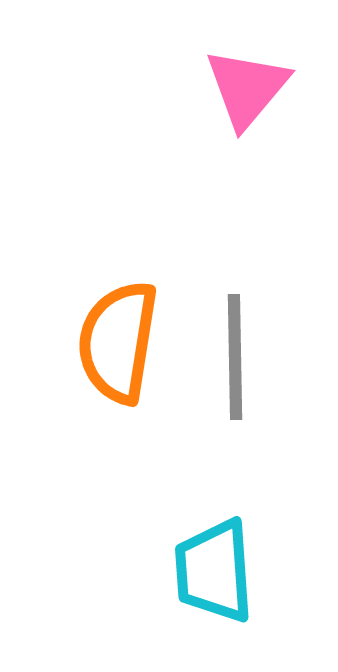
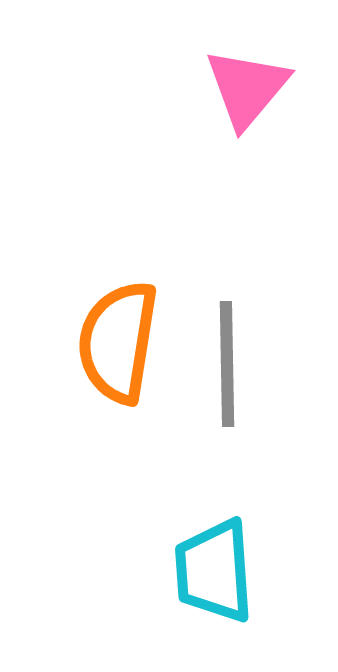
gray line: moved 8 px left, 7 px down
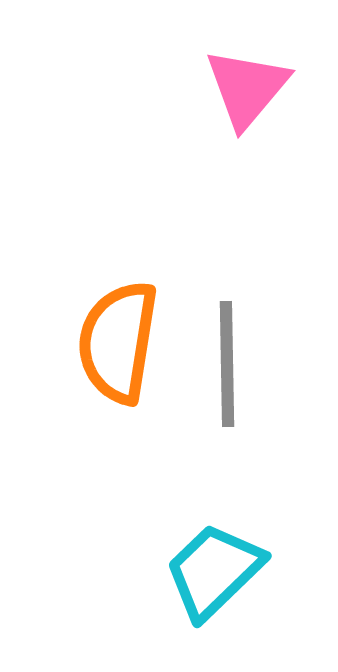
cyan trapezoid: rotated 50 degrees clockwise
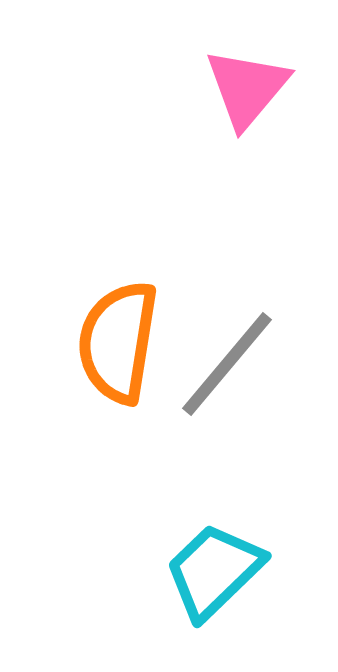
gray line: rotated 41 degrees clockwise
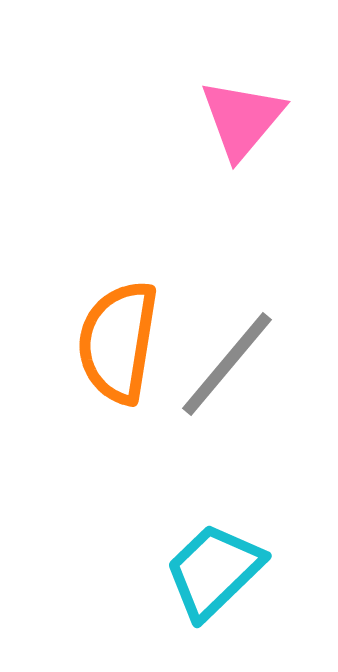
pink triangle: moved 5 px left, 31 px down
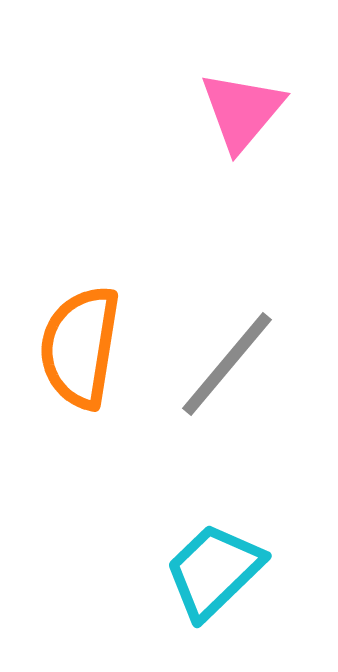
pink triangle: moved 8 px up
orange semicircle: moved 38 px left, 5 px down
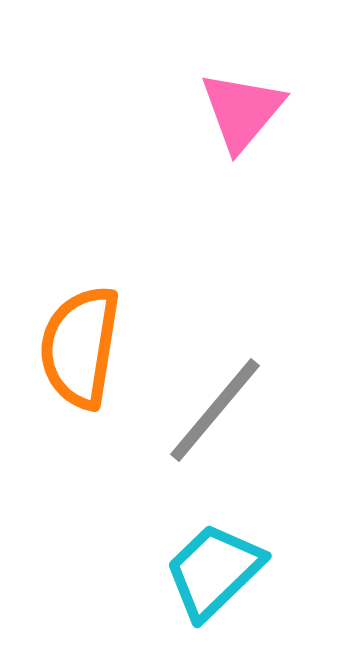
gray line: moved 12 px left, 46 px down
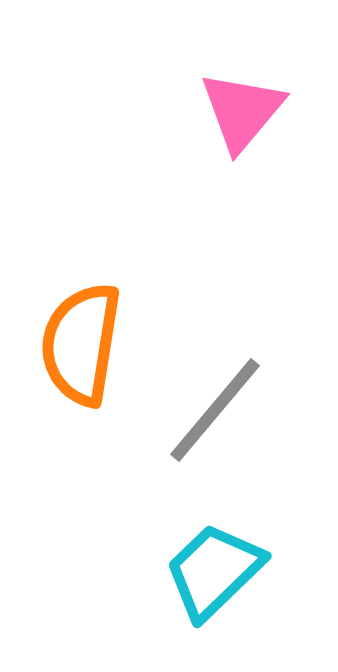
orange semicircle: moved 1 px right, 3 px up
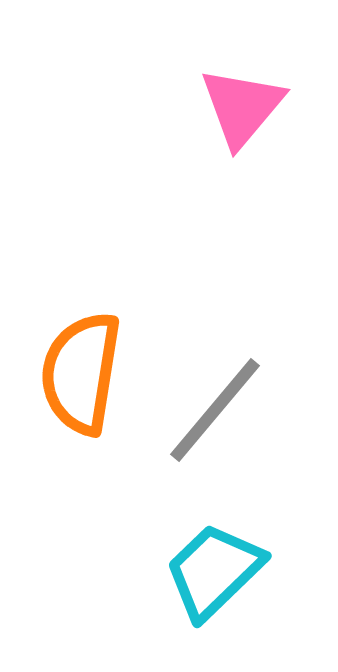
pink triangle: moved 4 px up
orange semicircle: moved 29 px down
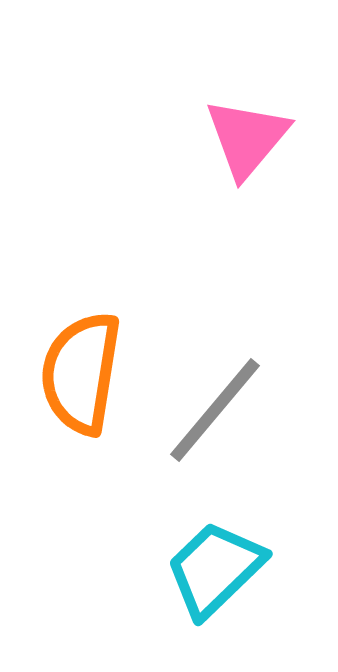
pink triangle: moved 5 px right, 31 px down
cyan trapezoid: moved 1 px right, 2 px up
